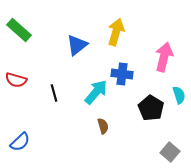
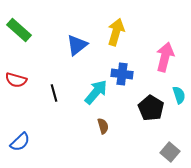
pink arrow: moved 1 px right
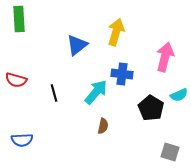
green rectangle: moved 11 px up; rotated 45 degrees clockwise
cyan semicircle: rotated 84 degrees clockwise
brown semicircle: rotated 28 degrees clockwise
blue semicircle: moved 2 px right, 2 px up; rotated 40 degrees clockwise
gray square: rotated 24 degrees counterclockwise
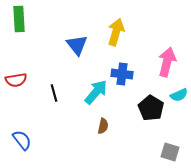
blue triangle: rotated 30 degrees counterclockwise
pink arrow: moved 2 px right, 5 px down
red semicircle: rotated 25 degrees counterclockwise
blue semicircle: rotated 125 degrees counterclockwise
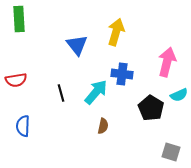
black line: moved 7 px right
blue semicircle: moved 1 px right, 14 px up; rotated 140 degrees counterclockwise
gray square: moved 1 px right
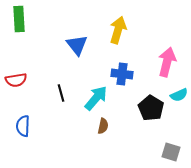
yellow arrow: moved 2 px right, 2 px up
cyan arrow: moved 6 px down
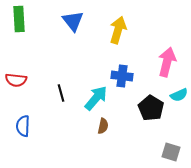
blue triangle: moved 4 px left, 24 px up
blue cross: moved 2 px down
red semicircle: rotated 15 degrees clockwise
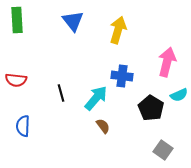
green rectangle: moved 2 px left, 1 px down
brown semicircle: rotated 49 degrees counterclockwise
gray square: moved 8 px left, 2 px up; rotated 18 degrees clockwise
